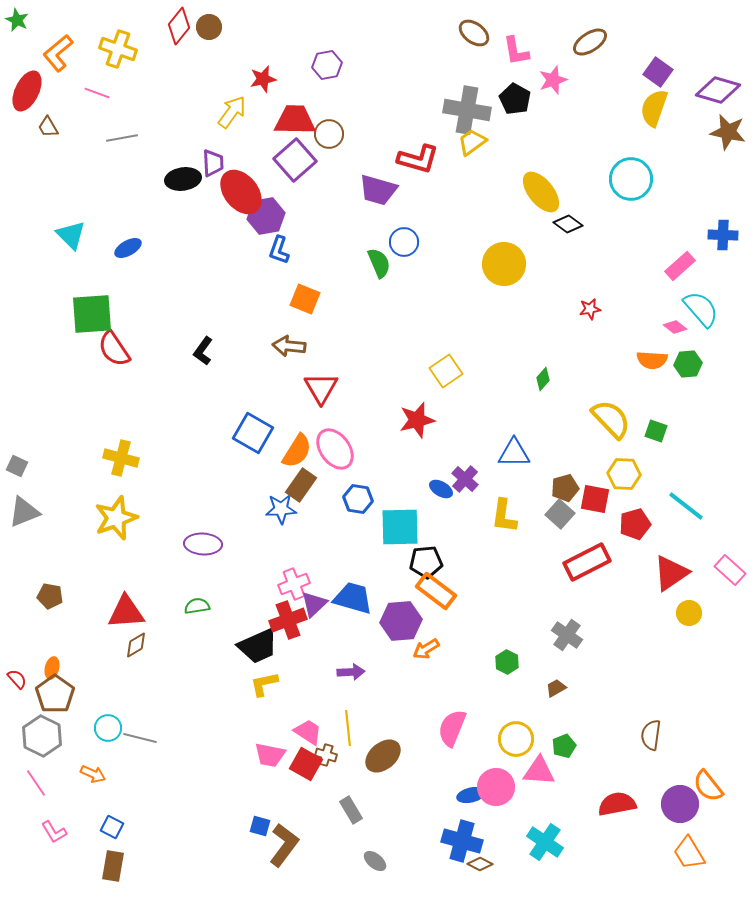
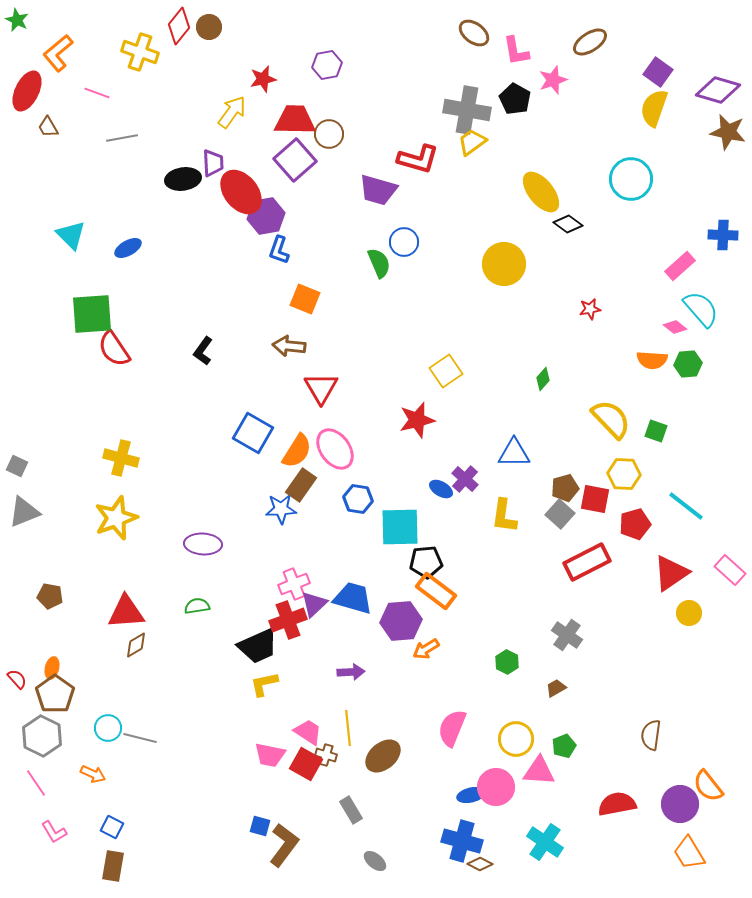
yellow cross at (118, 49): moved 22 px right, 3 px down
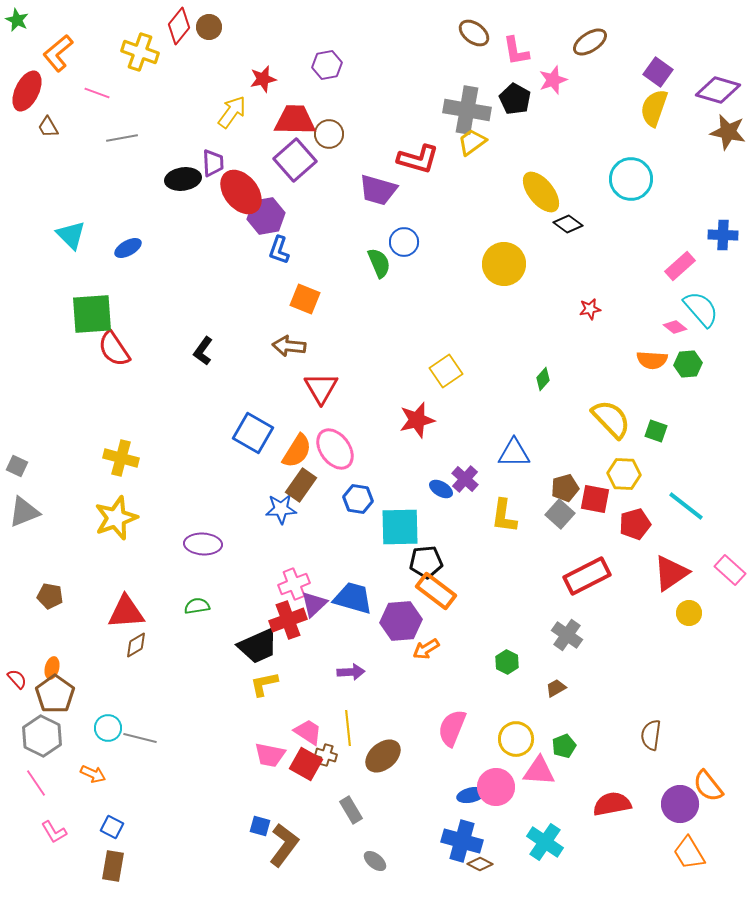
red rectangle at (587, 562): moved 14 px down
red semicircle at (617, 804): moved 5 px left
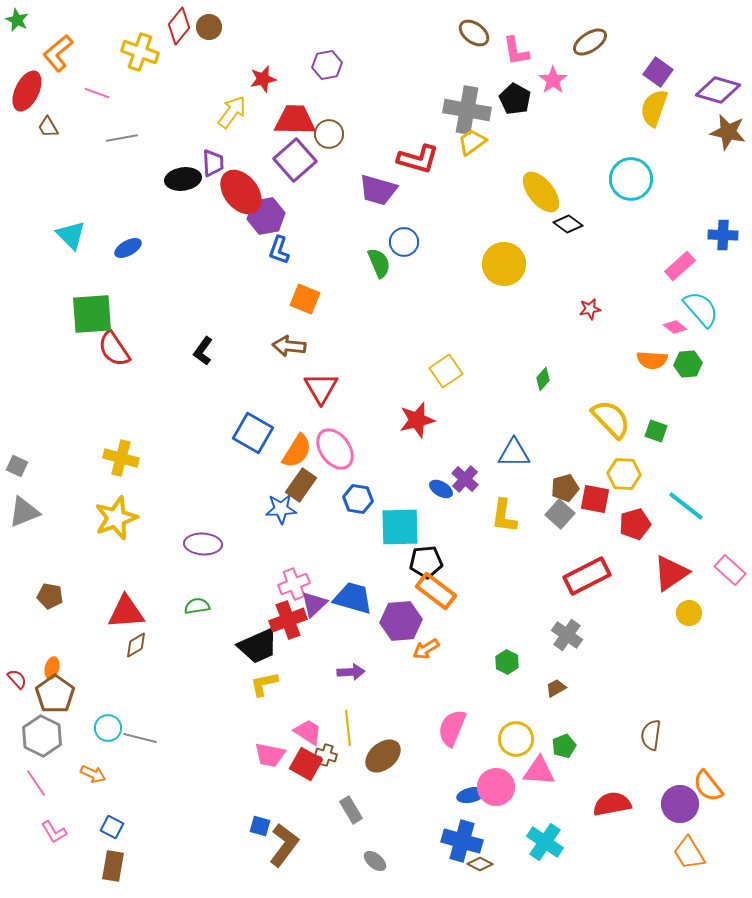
pink star at (553, 80): rotated 16 degrees counterclockwise
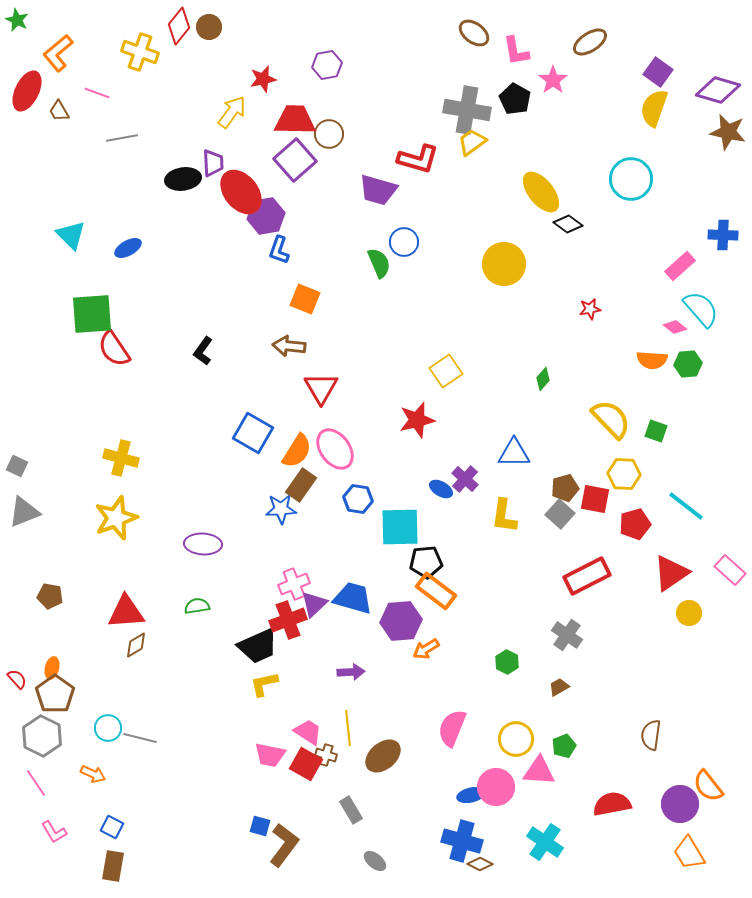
brown trapezoid at (48, 127): moved 11 px right, 16 px up
brown trapezoid at (556, 688): moved 3 px right, 1 px up
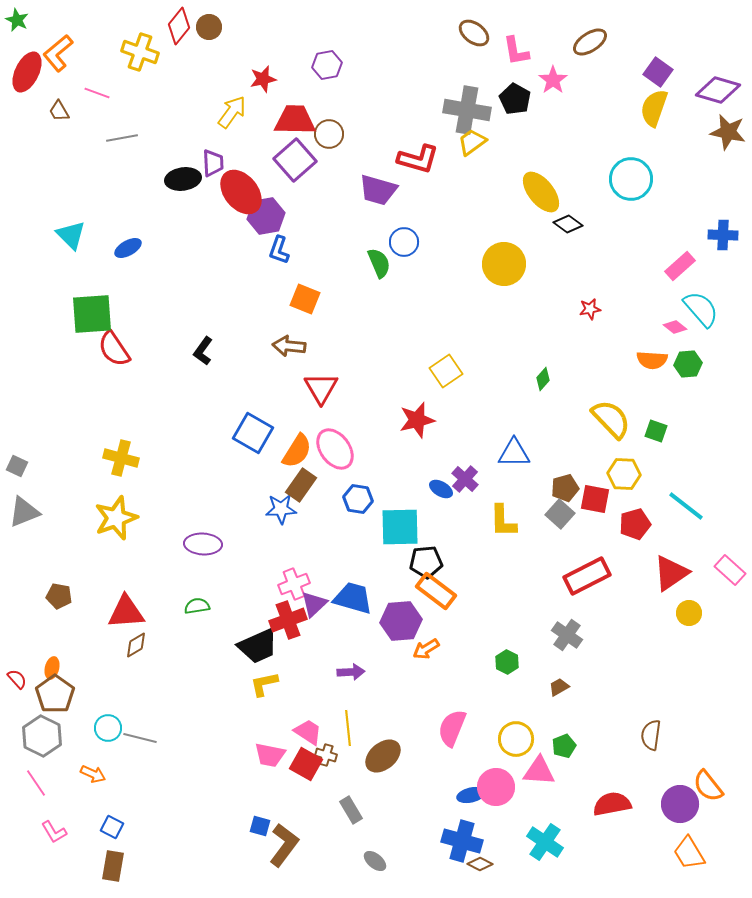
red ellipse at (27, 91): moved 19 px up
yellow L-shape at (504, 516): moved 1 px left, 5 px down; rotated 9 degrees counterclockwise
brown pentagon at (50, 596): moved 9 px right
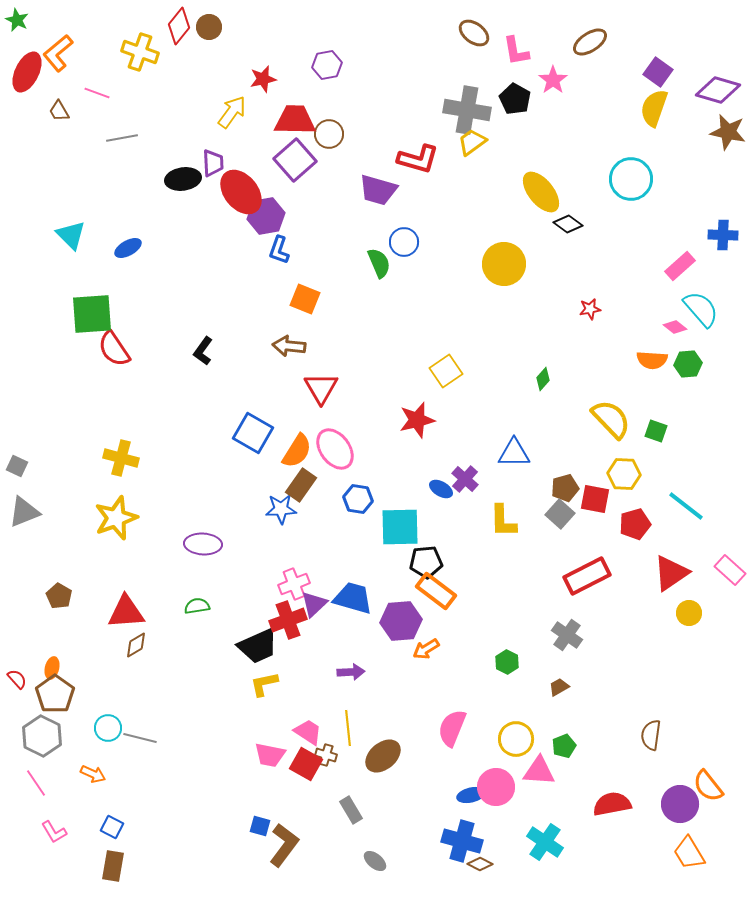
brown pentagon at (59, 596): rotated 20 degrees clockwise
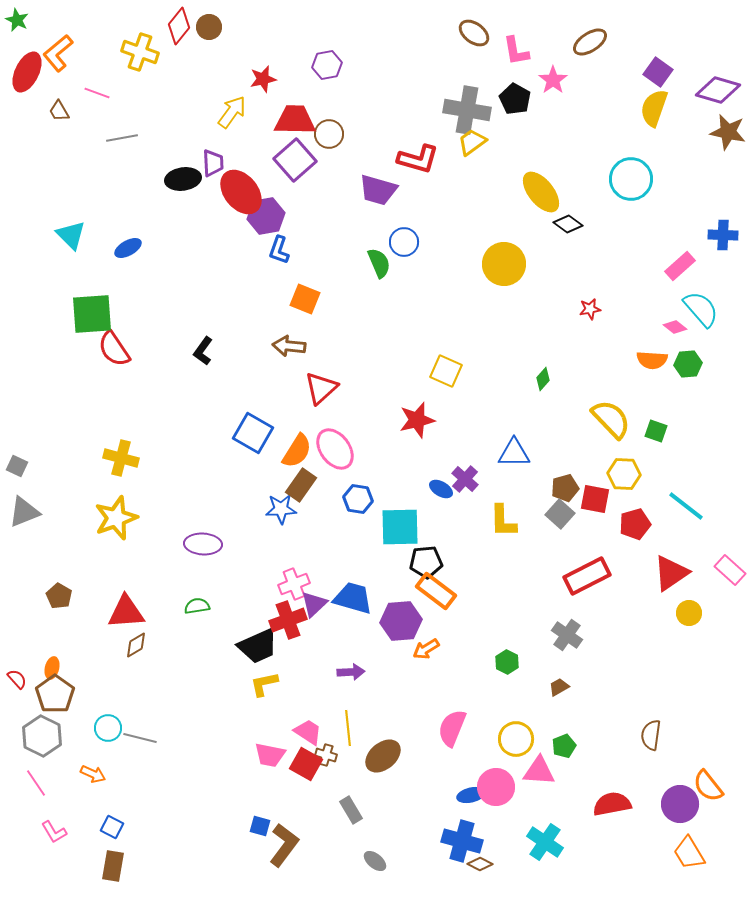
yellow square at (446, 371): rotated 32 degrees counterclockwise
red triangle at (321, 388): rotated 18 degrees clockwise
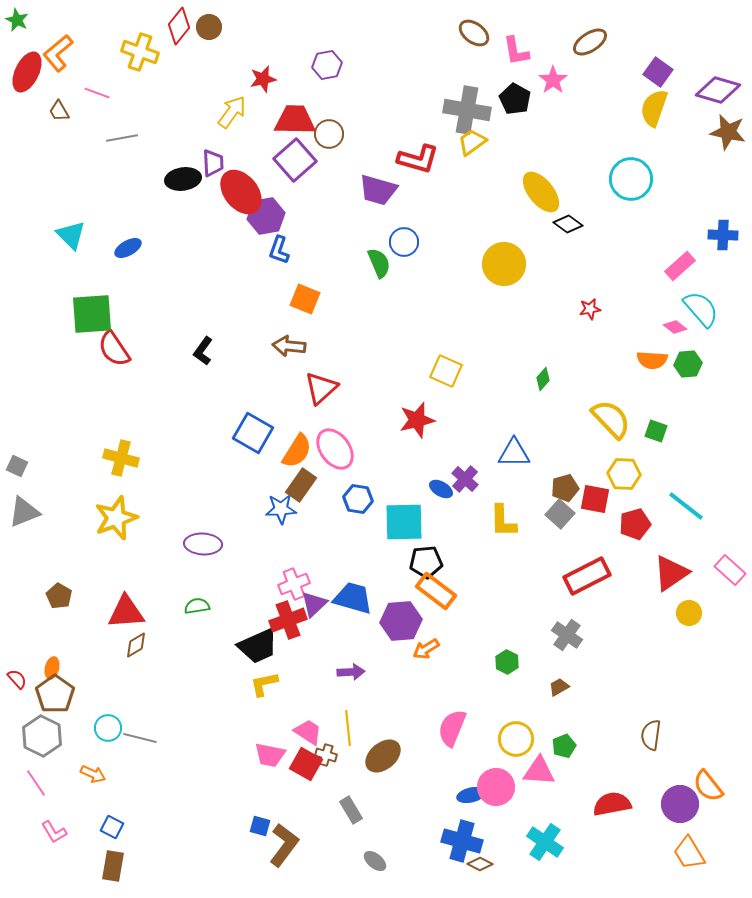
cyan square at (400, 527): moved 4 px right, 5 px up
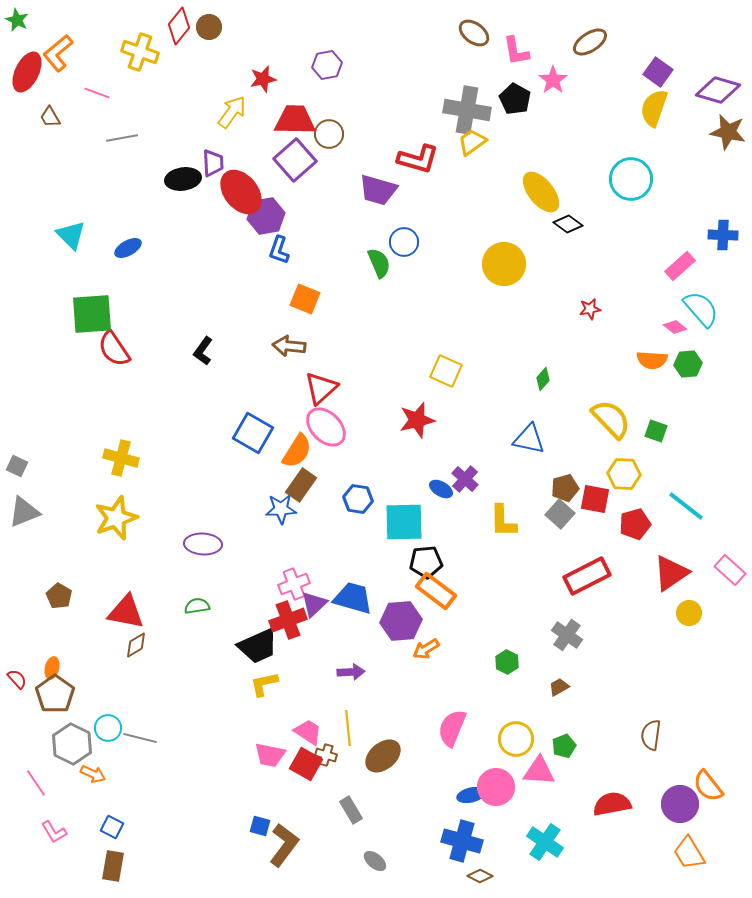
brown trapezoid at (59, 111): moved 9 px left, 6 px down
pink ellipse at (335, 449): moved 9 px left, 22 px up; rotated 9 degrees counterclockwise
blue triangle at (514, 453): moved 15 px right, 14 px up; rotated 12 degrees clockwise
red triangle at (126, 612): rotated 15 degrees clockwise
gray hexagon at (42, 736): moved 30 px right, 8 px down
brown diamond at (480, 864): moved 12 px down
